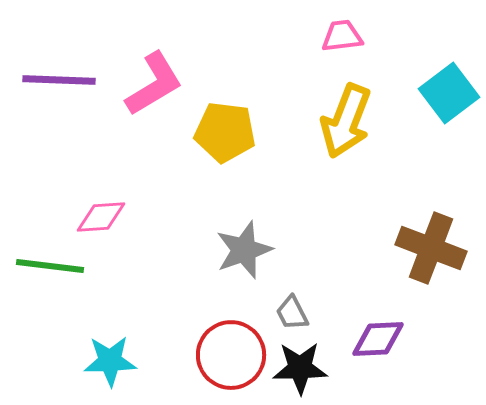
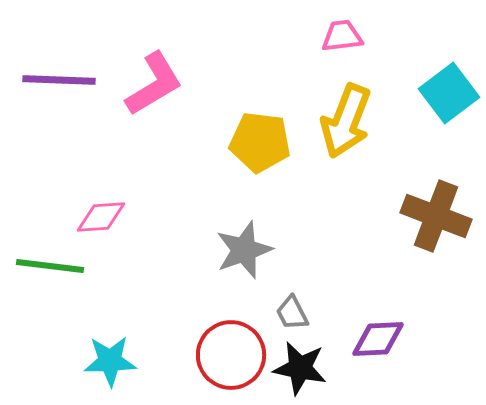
yellow pentagon: moved 35 px right, 10 px down
brown cross: moved 5 px right, 32 px up
black star: rotated 12 degrees clockwise
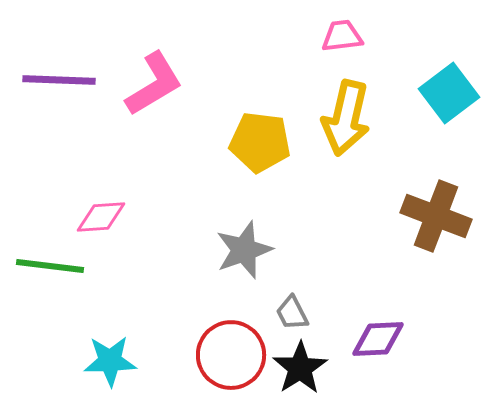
yellow arrow: moved 3 px up; rotated 8 degrees counterclockwise
black star: rotated 28 degrees clockwise
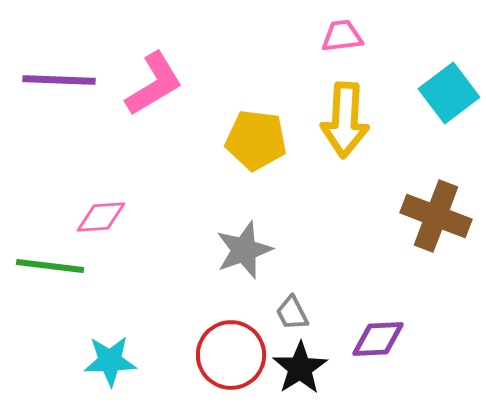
yellow arrow: moved 1 px left, 2 px down; rotated 10 degrees counterclockwise
yellow pentagon: moved 4 px left, 2 px up
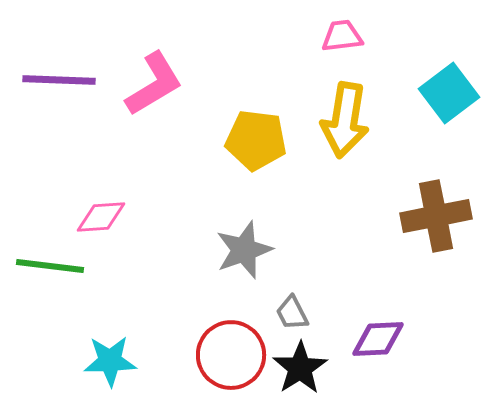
yellow arrow: rotated 6 degrees clockwise
brown cross: rotated 32 degrees counterclockwise
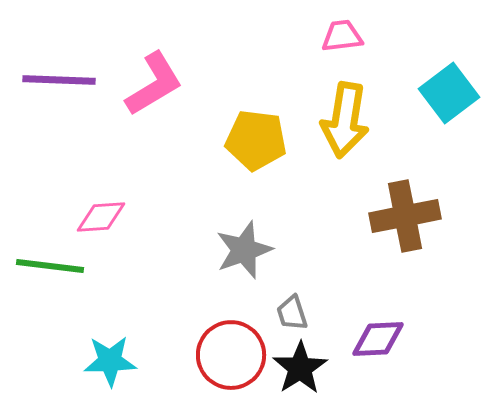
brown cross: moved 31 px left
gray trapezoid: rotated 9 degrees clockwise
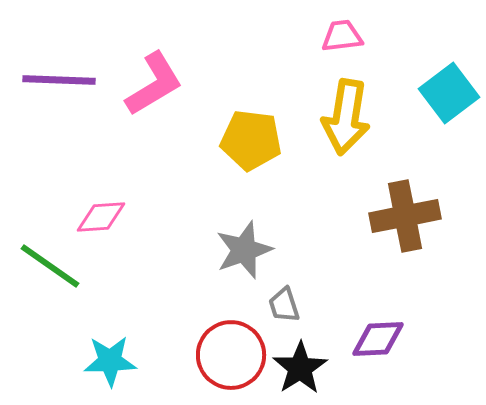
yellow arrow: moved 1 px right, 3 px up
yellow pentagon: moved 5 px left
green line: rotated 28 degrees clockwise
gray trapezoid: moved 8 px left, 8 px up
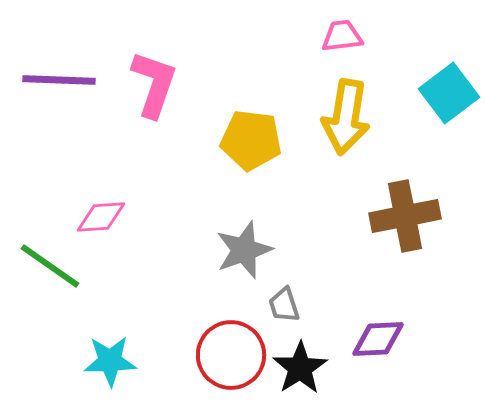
pink L-shape: rotated 40 degrees counterclockwise
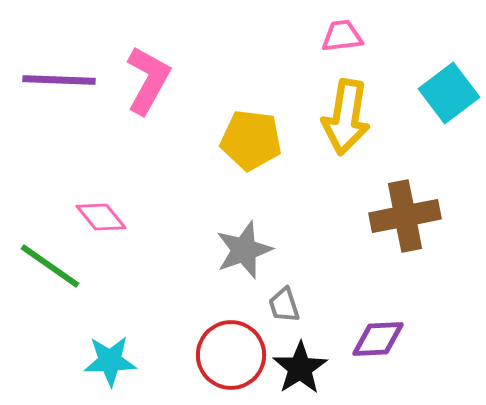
pink L-shape: moved 6 px left, 4 px up; rotated 10 degrees clockwise
pink diamond: rotated 54 degrees clockwise
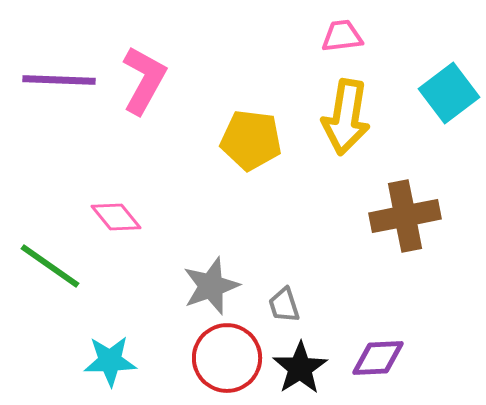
pink L-shape: moved 4 px left
pink diamond: moved 15 px right
gray star: moved 33 px left, 36 px down
purple diamond: moved 19 px down
red circle: moved 4 px left, 3 px down
